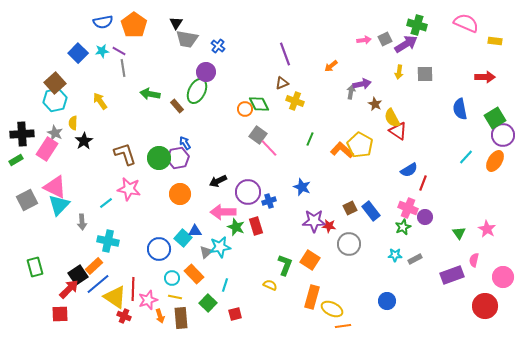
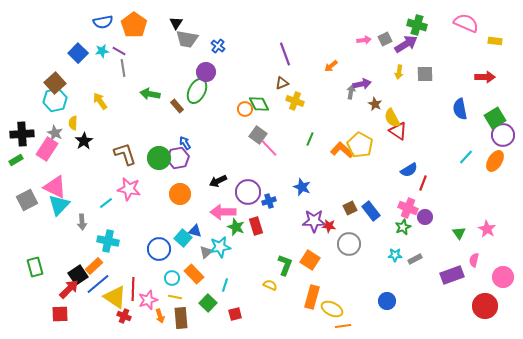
blue triangle at (195, 231): rotated 16 degrees clockwise
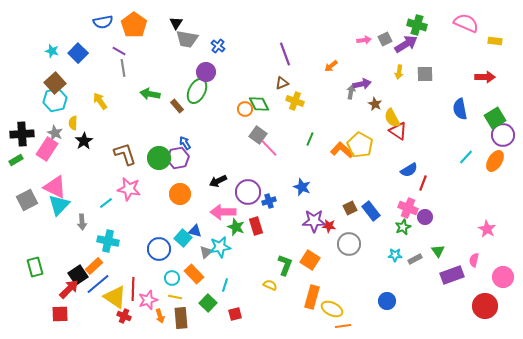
cyan star at (102, 51): moved 50 px left; rotated 24 degrees clockwise
green triangle at (459, 233): moved 21 px left, 18 px down
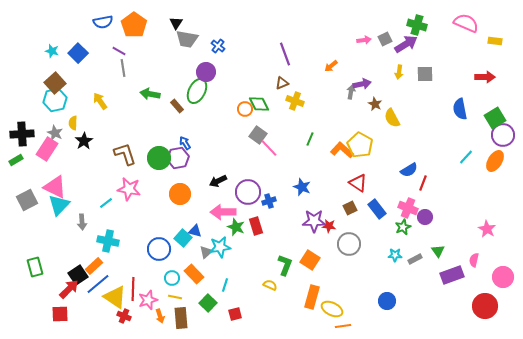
red triangle at (398, 131): moved 40 px left, 52 px down
blue rectangle at (371, 211): moved 6 px right, 2 px up
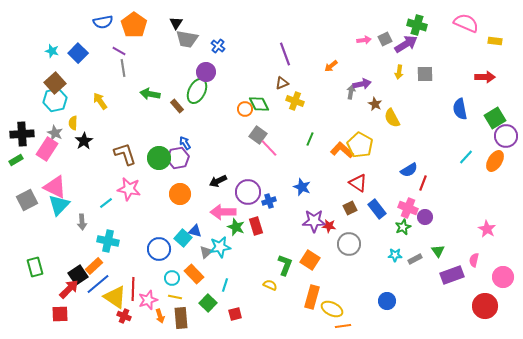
purple circle at (503, 135): moved 3 px right, 1 px down
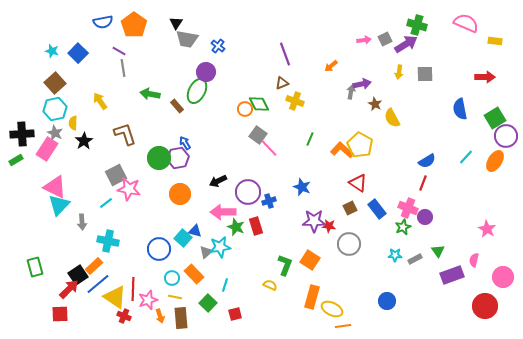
cyan hexagon at (55, 100): moved 9 px down
brown L-shape at (125, 154): moved 20 px up
blue semicircle at (409, 170): moved 18 px right, 9 px up
gray square at (27, 200): moved 89 px right, 25 px up
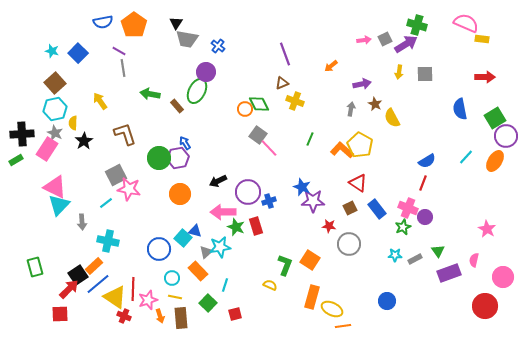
yellow rectangle at (495, 41): moved 13 px left, 2 px up
gray arrow at (351, 92): moved 17 px down
purple star at (314, 221): moved 1 px left, 20 px up
orange rectangle at (194, 274): moved 4 px right, 3 px up
purple rectangle at (452, 275): moved 3 px left, 2 px up
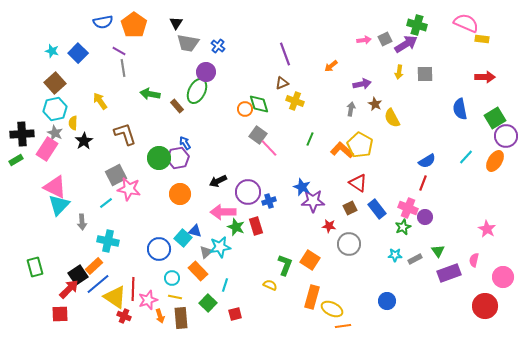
gray trapezoid at (187, 39): moved 1 px right, 4 px down
green diamond at (259, 104): rotated 10 degrees clockwise
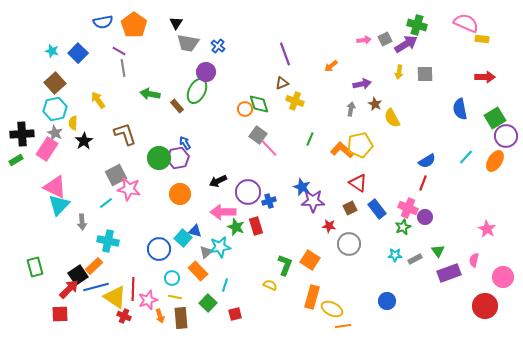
yellow arrow at (100, 101): moved 2 px left, 1 px up
yellow pentagon at (360, 145): rotated 30 degrees clockwise
blue line at (98, 284): moved 2 px left, 3 px down; rotated 25 degrees clockwise
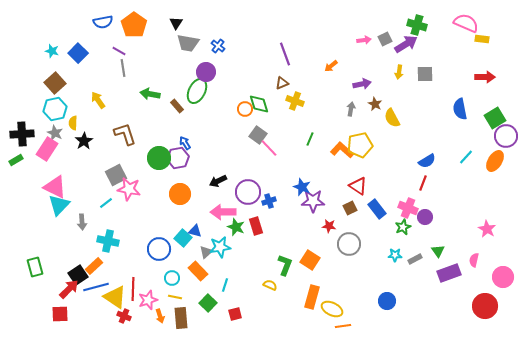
red triangle at (358, 183): moved 3 px down
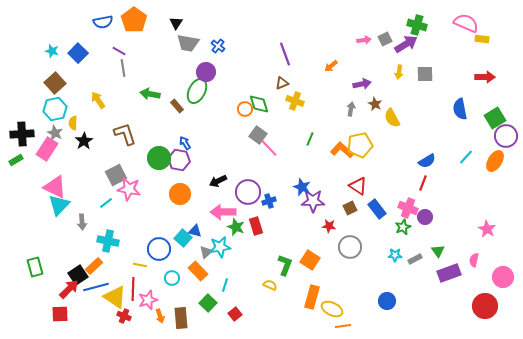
orange pentagon at (134, 25): moved 5 px up
purple hexagon at (178, 158): moved 1 px right, 2 px down; rotated 20 degrees clockwise
gray circle at (349, 244): moved 1 px right, 3 px down
yellow line at (175, 297): moved 35 px left, 32 px up
red square at (235, 314): rotated 24 degrees counterclockwise
